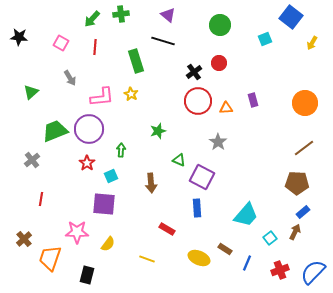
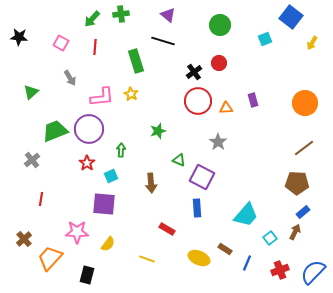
orange trapezoid at (50, 258): rotated 24 degrees clockwise
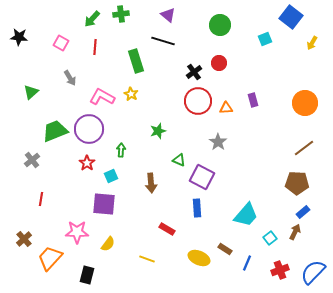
pink L-shape at (102, 97): rotated 145 degrees counterclockwise
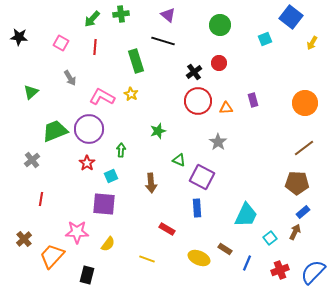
cyan trapezoid at (246, 215): rotated 16 degrees counterclockwise
orange trapezoid at (50, 258): moved 2 px right, 2 px up
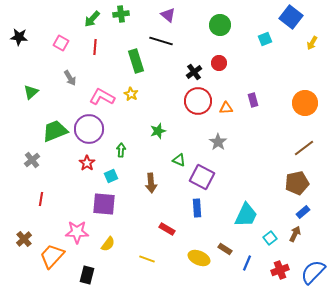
black line at (163, 41): moved 2 px left
brown pentagon at (297, 183): rotated 15 degrees counterclockwise
brown arrow at (295, 232): moved 2 px down
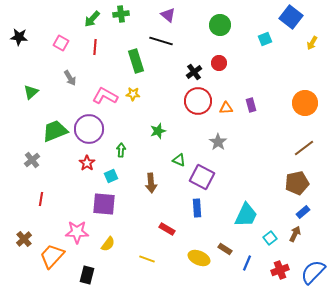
yellow star at (131, 94): moved 2 px right; rotated 24 degrees counterclockwise
pink L-shape at (102, 97): moved 3 px right, 1 px up
purple rectangle at (253, 100): moved 2 px left, 5 px down
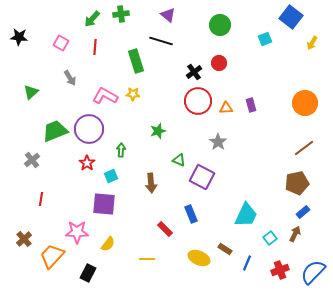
blue rectangle at (197, 208): moved 6 px left, 6 px down; rotated 18 degrees counterclockwise
red rectangle at (167, 229): moved 2 px left; rotated 14 degrees clockwise
yellow line at (147, 259): rotated 21 degrees counterclockwise
black rectangle at (87, 275): moved 1 px right, 2 px up; rotated 12 degrees clockwise
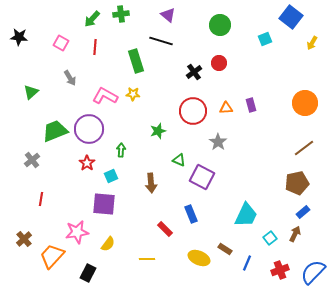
red circle at (198, 101): moved 5 px left, 10 px down
pink star at (77, 232): rotated 10 degrees counterclockwise
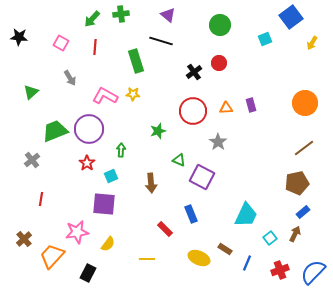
blue square at (291, 17): rotated 15 degrees clockwise
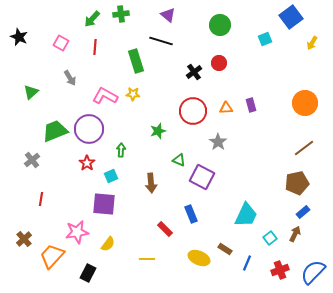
black star at (19, 37): rotated 18 degrees clockwise
